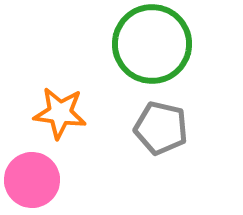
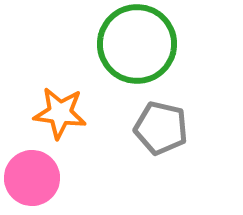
green circle: moved 15 px left
pink circle: moved 2 px up
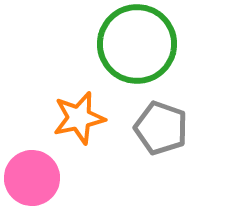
orange star: moved 19 px right, 5 px down; rotated 20 degrees counterclockwise
gray pentagon: rotated 6 degrees clockwise
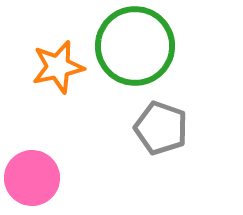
green circle: moved 2 px left, 2 px down
orange star: moved 21 px left, 51 px up
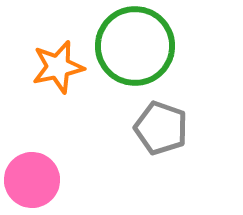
pink circle: moved 2 px down
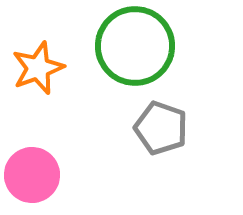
orange star: moved 20 px left, 1 px down; rotated 8 degrees counterclockwise
pink circle: moved 5 px up
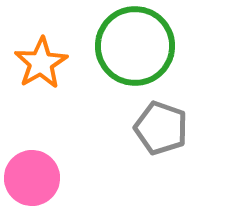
orange star: moved 3 px right, 5 px up; rotated 10 degrees counterclockwise
pink circle: moved 3 px down
